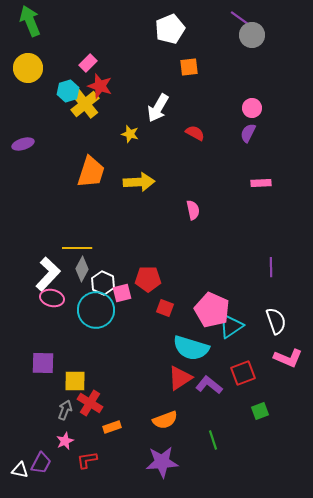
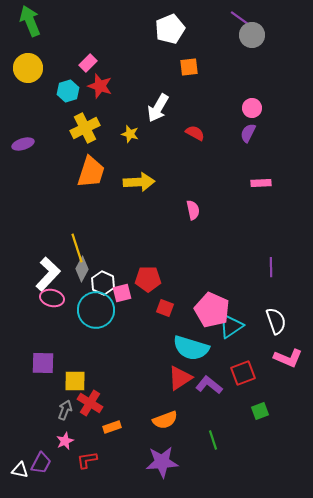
yellow cross at (85, 104): moved 24 px down; rotated 12 degrees clockwise
yellow line at (77, 248): rotated 72 degrees clockwise
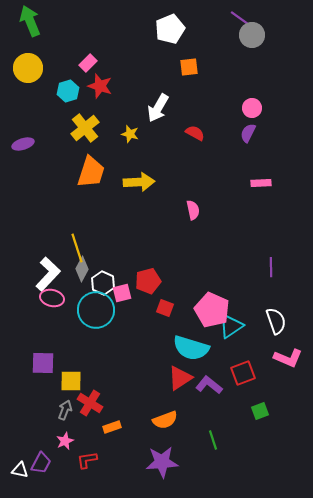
yellow cross at (85, 128): rotated 12 degrees counterclockwise
red pentagon at (148, 279): moved 2 px down; rotated 15 degrees counterclockwise
yellow square at (75, 381): moved 4 px left
